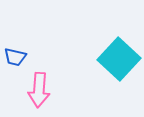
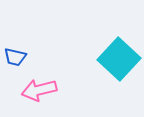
pink arrow: rotated 72 degrees clockwise
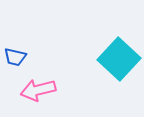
pink arrow: moved 1 px left
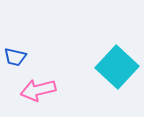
cyan square: moved 2 px left, 8 px down
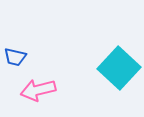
cyan square: moved 2 px right, 1 px down
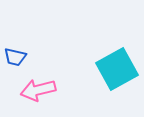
cyan square: moved 2 px left, 1 px down; rotated 18 degrees clockwise
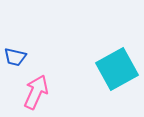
pink arrow: moved 2 px left, 2 px down; rotated 128 degrees clockwise
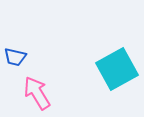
pink arrow: moved 1 px right, 1 px down; rotated 56 degrees counterclockwise
